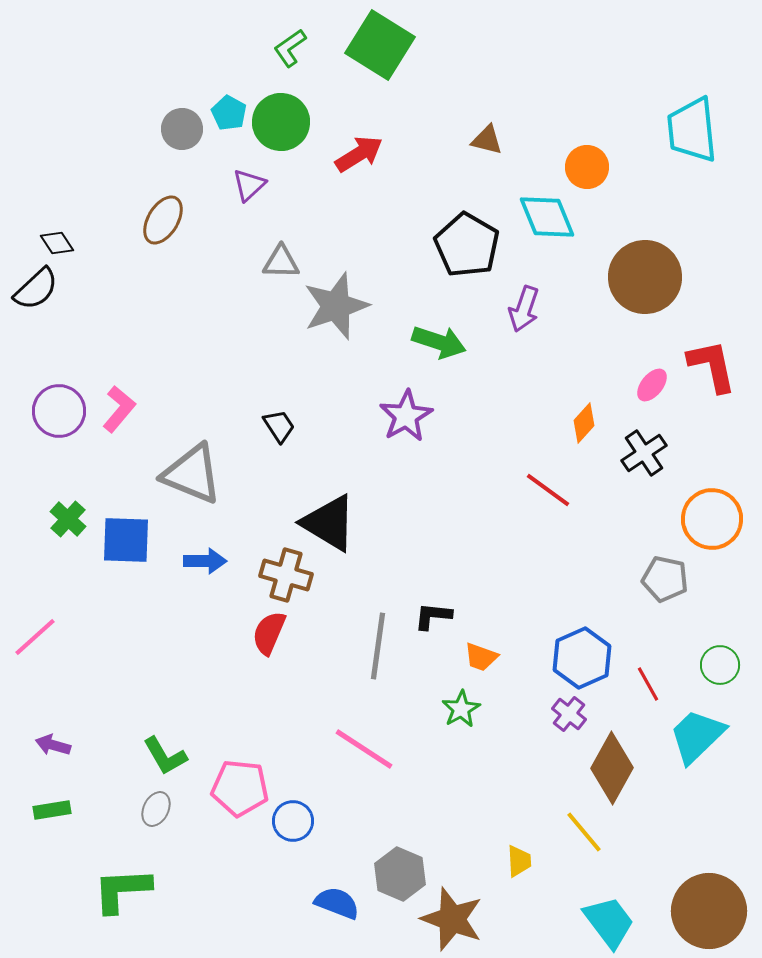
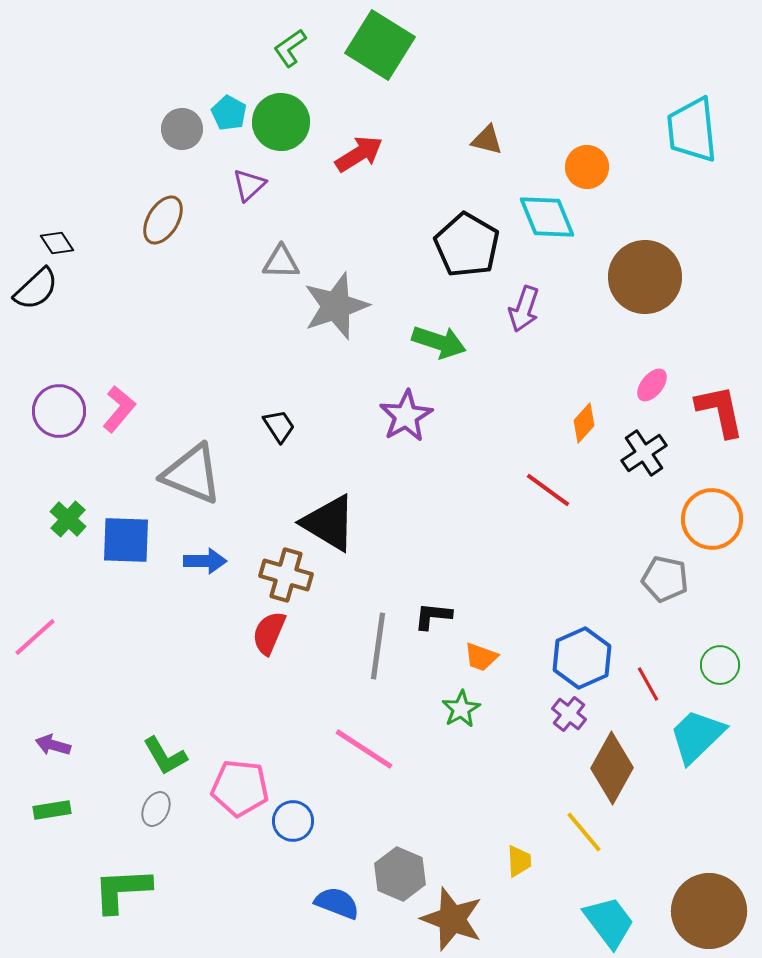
red L-shape at (712, 366): moved 8 px right, 45 px down
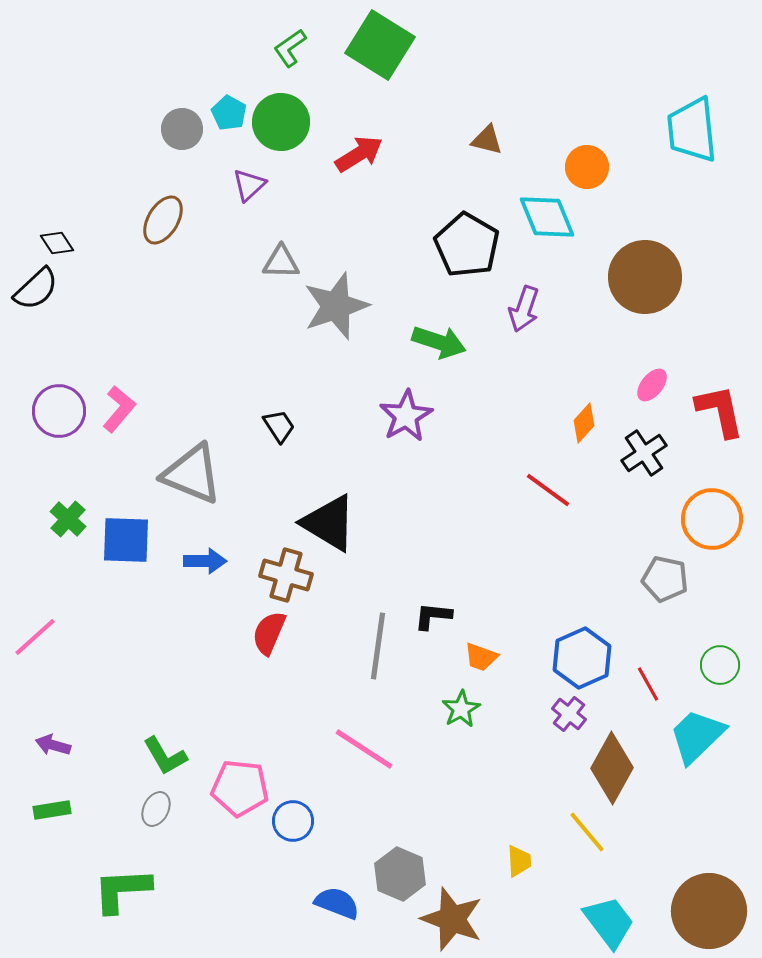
yellow line at (584, 832): moved 3 px right
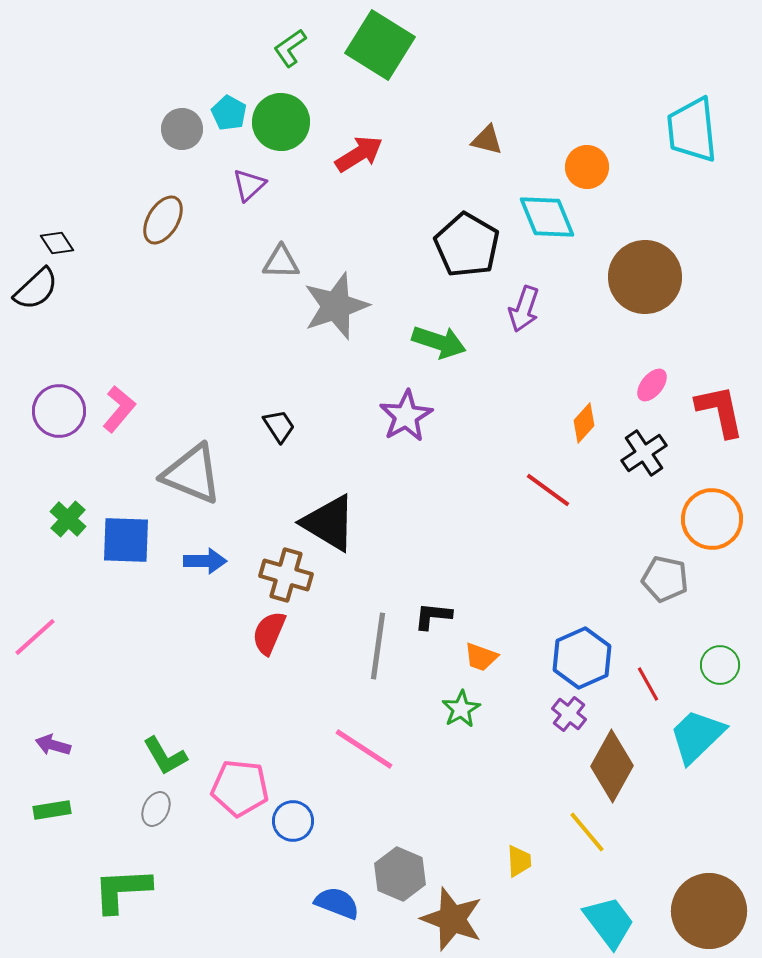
brown diamond at (612, 768): moved 2 px up
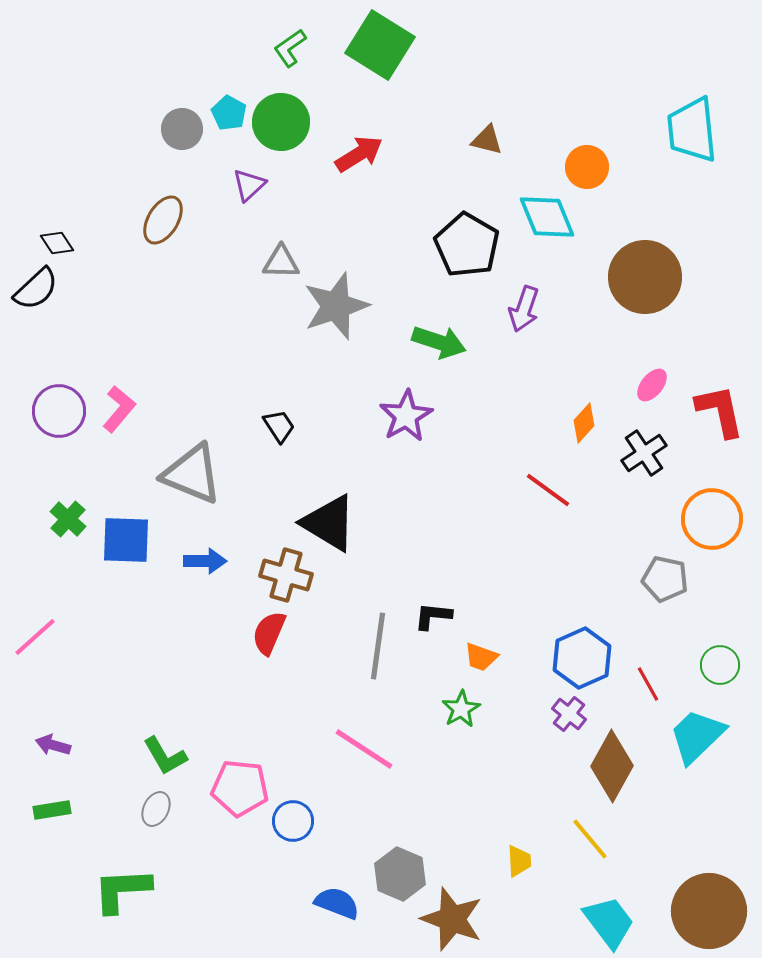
yellow line at (587, 832): moved 3 px right, 7 px down
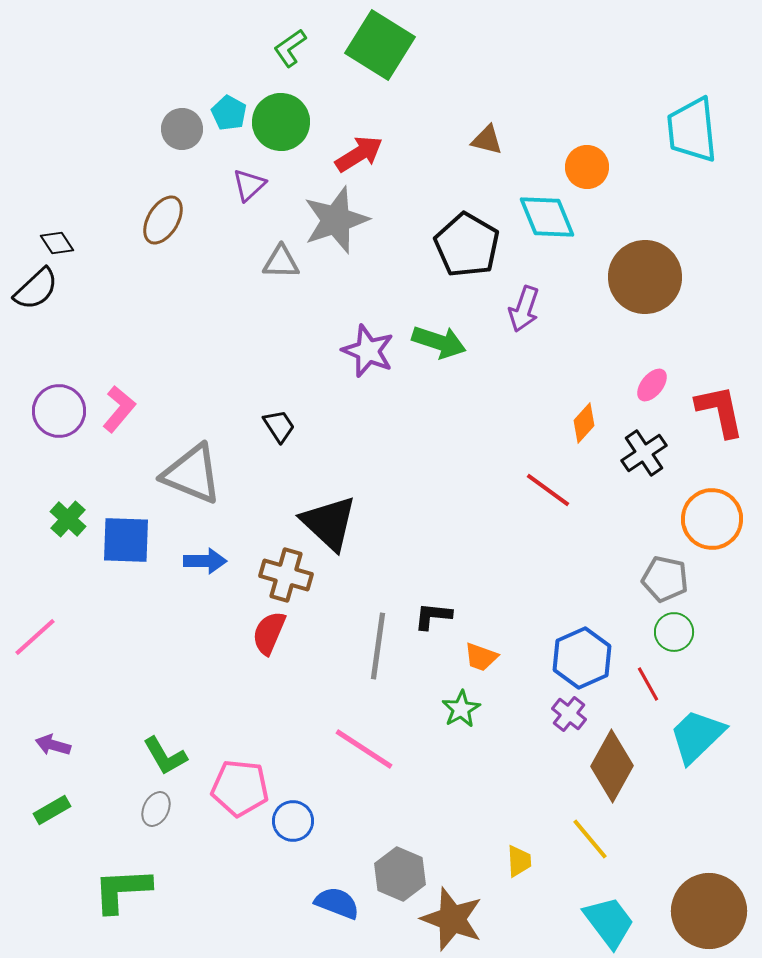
gray star at (336, 306): moved 86 px up
purple star at (406, 416): moved 38 px left, 65 px up; rotated 20 degrees counterclockwise
black triangle at (329, 523): rotated 12 degrees clockwise
green circle at (720, 665): moved 46 px left, 33 px up
green rectangle at (52, 810): rotated 21 degrees counterclockwise
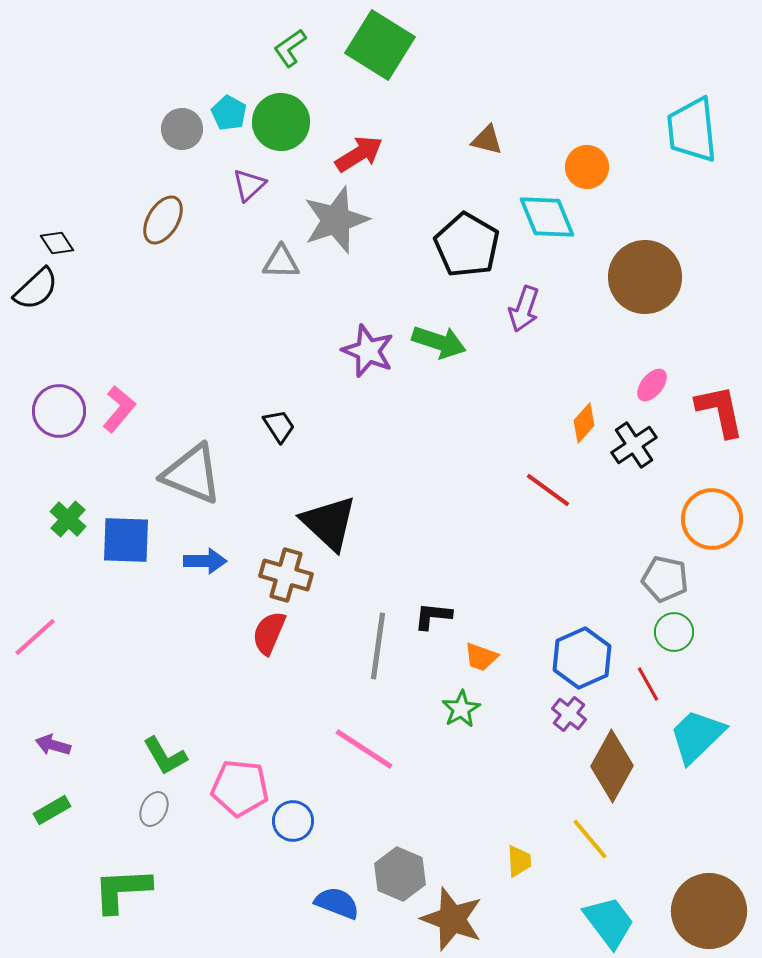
black cross at (644, 453): moved 10 px left, 8 px up
gray ellipse at (156, 809): moved 2 px left
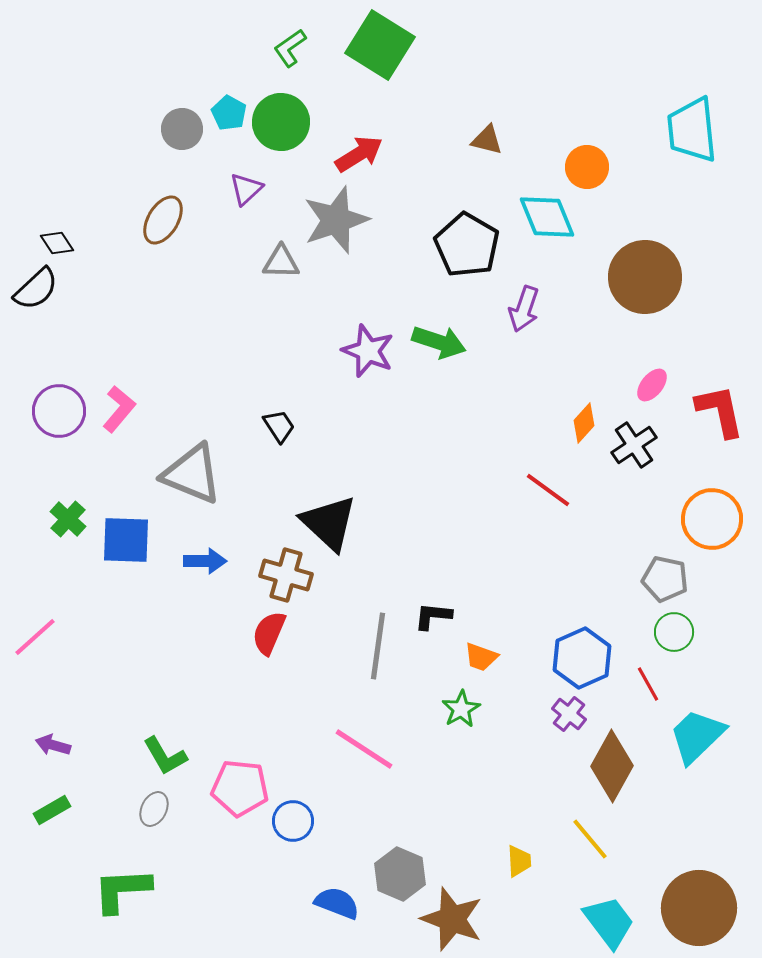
purple triangle at (249, 185): moved 3 px left, 4 px down
brown circle at (709, 911): moved 10 px left, 3 px up
